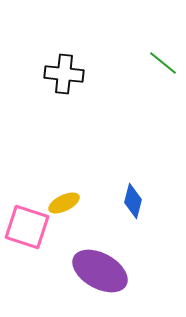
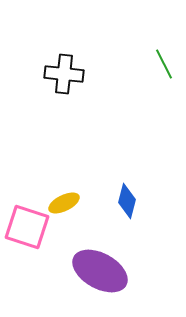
green line: moved 1 px right, 1 px down; rotated 24 degrees clockwise
blue diamond: moved 6 px left
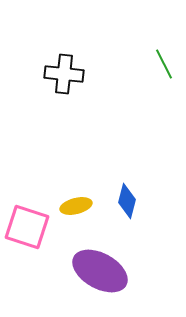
yellow ellipse: moved 12 px right, 3 px down; rotated 12 degrees clockwise
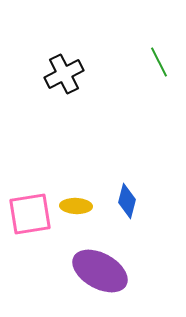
green line: moved 5 px left, 2 px up
black cross: rotated 33 degrees counterclockwise
yellow ellipse: rotated 16 degrees clockwise
pink square: moved 3 px right, 13 px up; rotated 27 degrees counterclockwise
